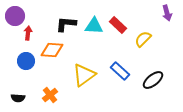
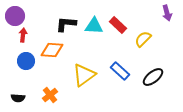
red arrow: moved 5 px left, 2 px down
black ellipse: moved 3 px up
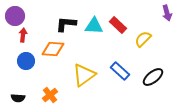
orange diamond: moved 1 px right, 1 px up
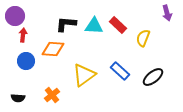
yellow semicircle: moved 1 px up; rotated 24 degrees counterclockwise
orange cross: moved 2 px right
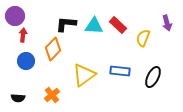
purple arrow: moved 10 px down
orange diamond: rotated 50 degrees counterclockwise
blue rectangle: rotated 36 degrees counterclockwise
black ellipse: rotated 25 degrees counterclockwise
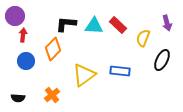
black ellipse: moved 9 px right, 17 px up
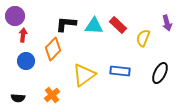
black ellipse: moved 2 px left, 13 px down
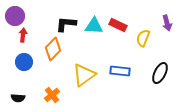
red rectangle: rotated 18 degrees counterclockwise
blue circle: moved 2 px left, 1 px down
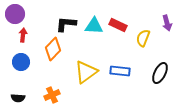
purple circle: moved 2 px up
blue circle: moved 3 px left
yellow triangle: moved 2 px right, 3 px up
orange cross: rotated 14 degrees clockwise
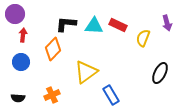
blue rectangle: moved 9 px left, 24 px down; rotated 54 degrees clockwise
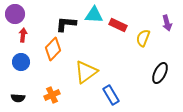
cyan triangle: moved 11 px up
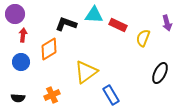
black L-shape: rotated 15 degrees clockwise
orange diamond: moved 4 px left; rotated 15 degrees clockwise
